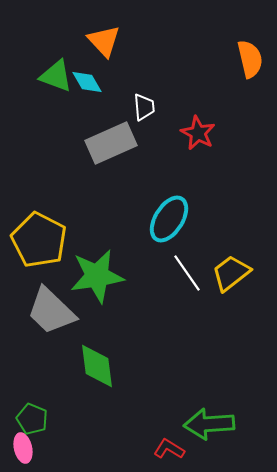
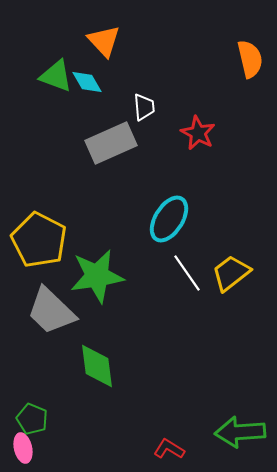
green arrow: moved 31 px right, 8 px down
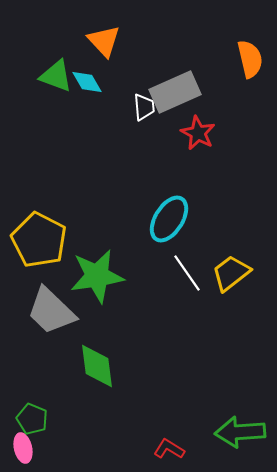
gray rectangle: moved 64 px right, 51 px up
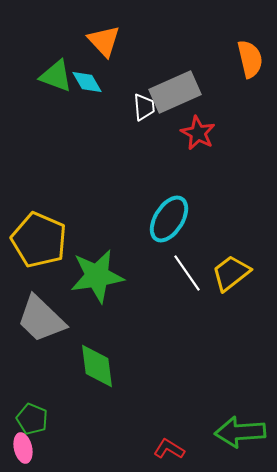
yellow pentagon: rotated 4 degrees counterclockwise
gray trapezoid: moved 10 px left, 8 px down
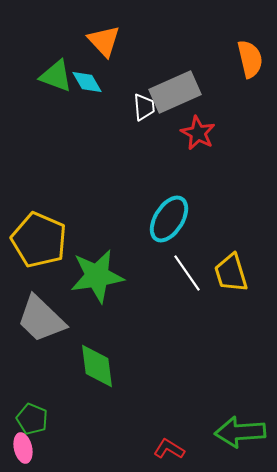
yellow trapezoid: rotated 69 degrees counterclockwise
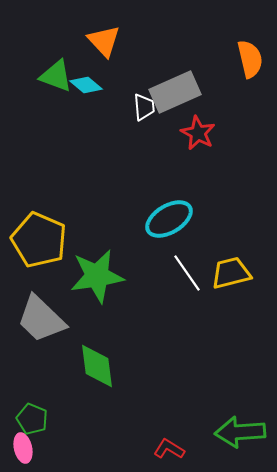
cyan diamond: moved 1 px left, 3 px down; rotated 20 degrees counterclockwise
cyan ellipse: rotated 27 degrees clockwise
yellow trapezoid: rotated 93 degrees clockwise
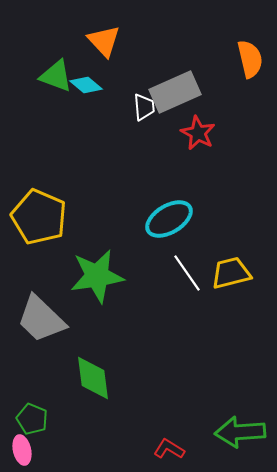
yellow pentagon: moved 23 px up
green diamond: moved 4 px left, 12 px down
pink ellipse: moved 1 px left, 2 px down
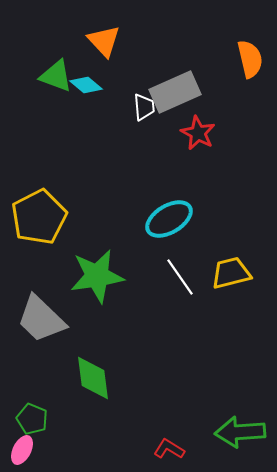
yellow pentagon: rotated 22 degrees clockwise
white line: moved 7 px left, 4 px down
pink ellipse: rotated 40 degrees clockwise
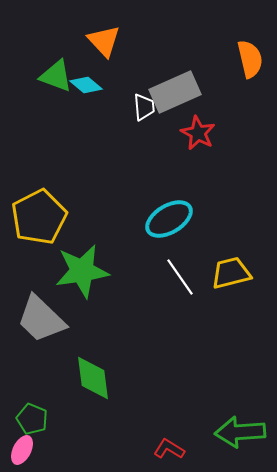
green star: moved 15 px left, 5 px up
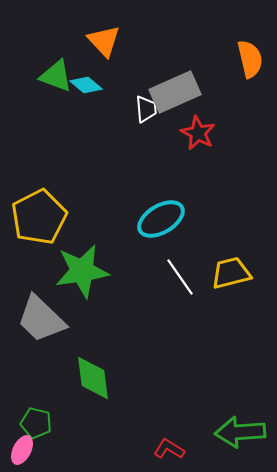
white trapezoid: moved 2 px right, 2 px down
cyan ellipse: moved 8 px left
green pentagon: moved 4 px right, 4 px down; rotated 8 degrees counterclockwise
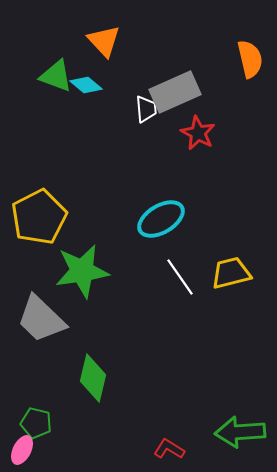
green diamond: rotated 21 degrees clockwise
